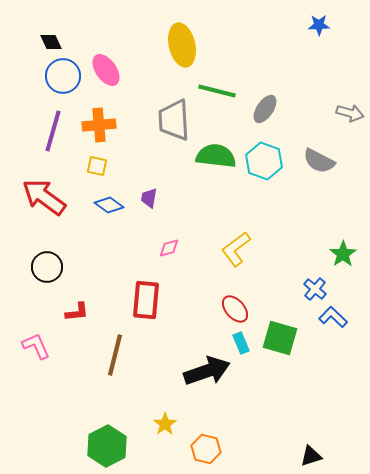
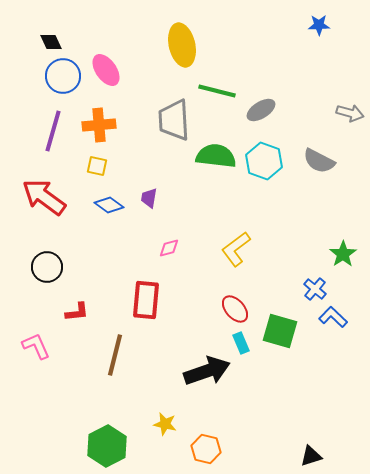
gray ellipse: moved 4 px left, 1 px down; rotated 24 degrees clockwise
green square: moved 7 px up
yellow star: rotated 25 degrees counterclockwise
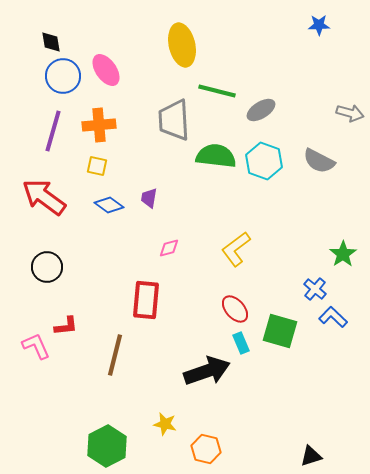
black diamond: rotated 15 degrees clockwise
red L-shape: moved 11 px left, 14 px down
